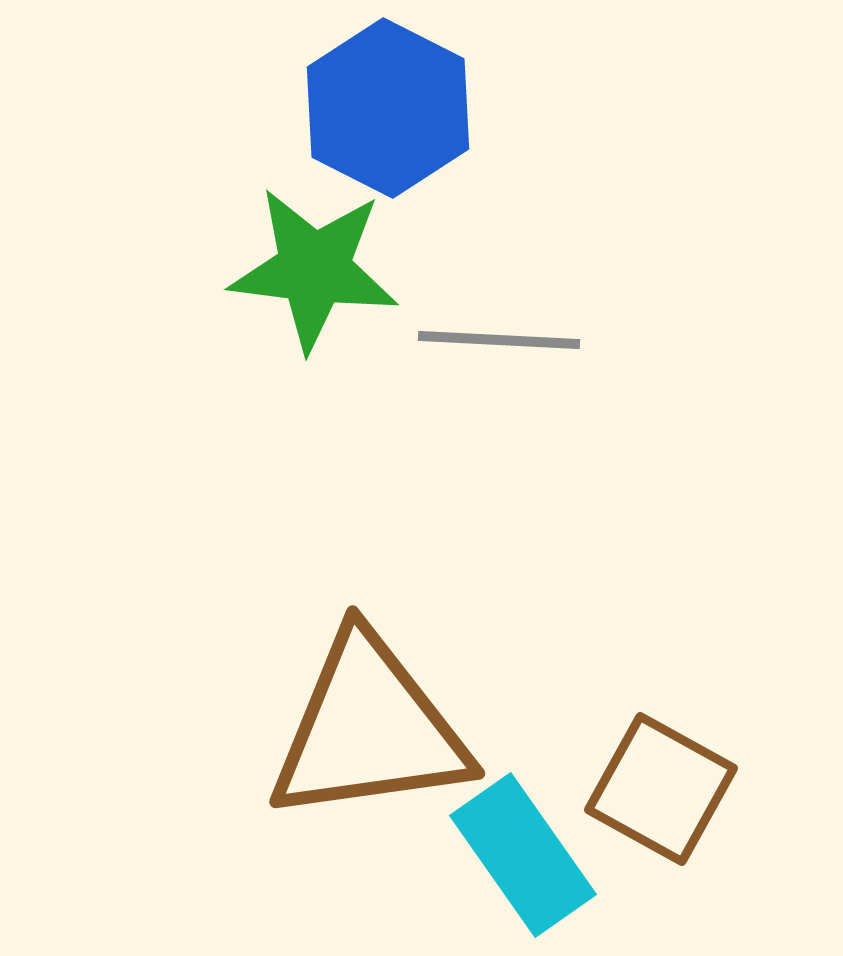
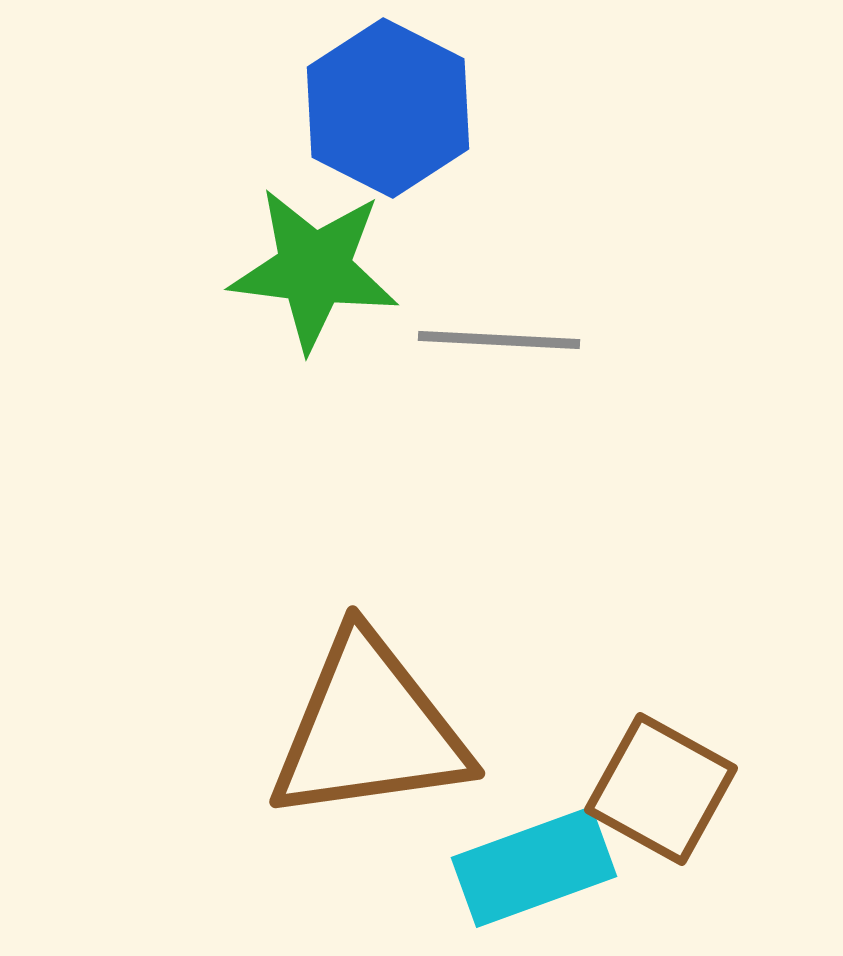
cyan rectangle: moved 11 px right, 12 px down; rotated 75 degrees counterclockwise
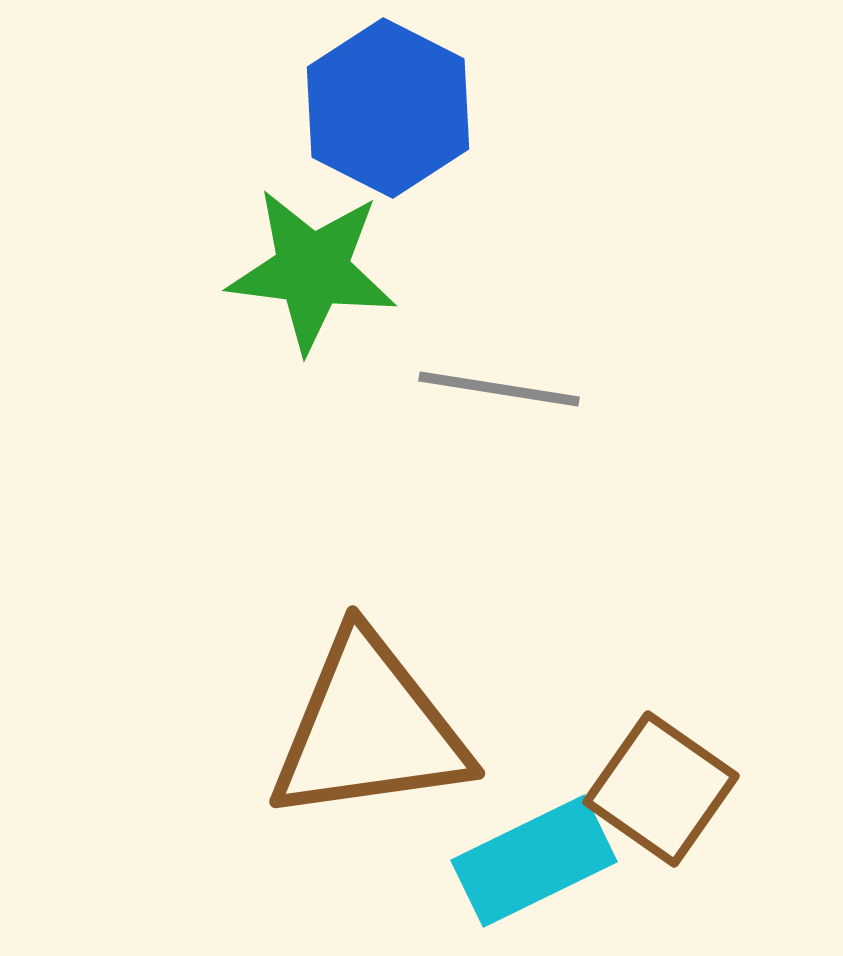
green star: moved 2 px left, 1 px down
gray line: moved 49 px down; rotated 6 degrees clockwise
brown square: rotated 6 degrees clockwise
cyan rectangle: moved 6 px up; rotated 6 degrees counterclockwise
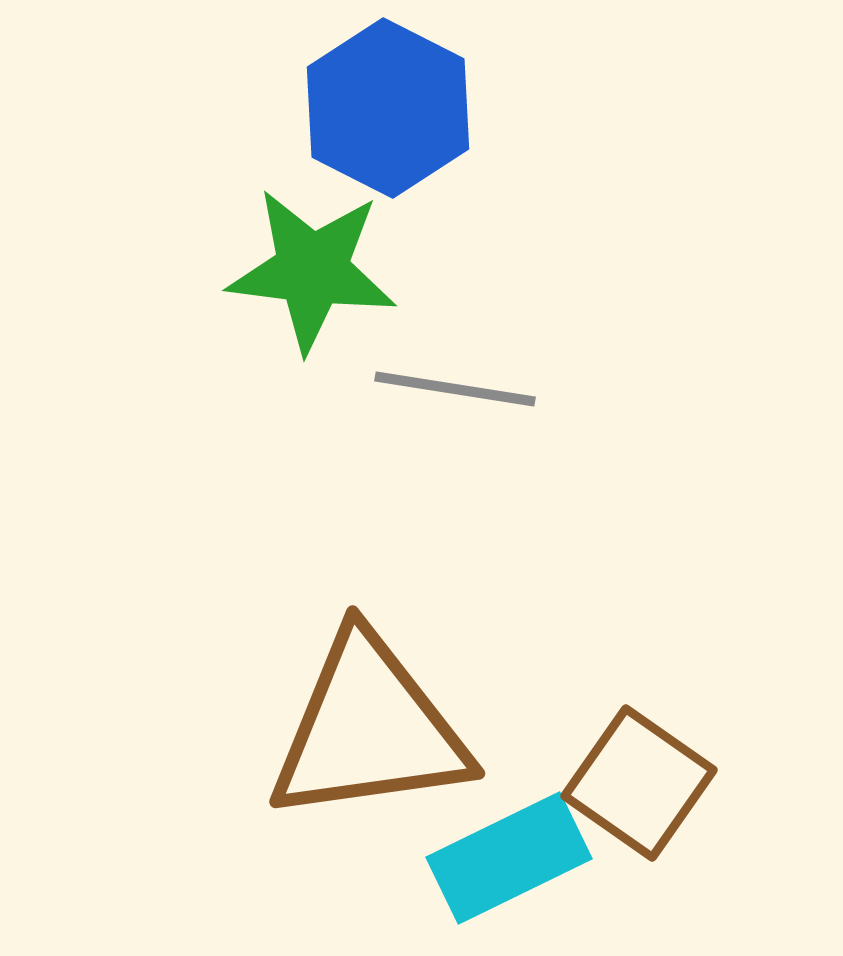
gray line: moved 44 px left
brown square: moved 22 px left, 6 px up
cyan rectangle: moved 25 px left, 3 px up
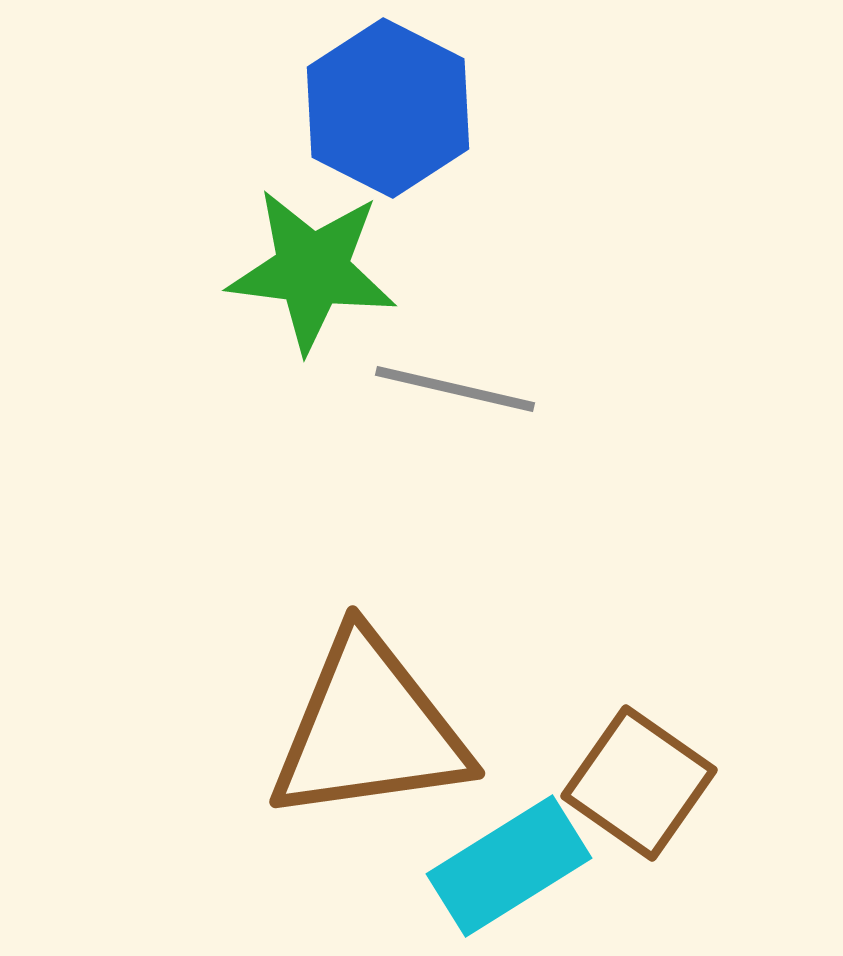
gray line: rotated 4 degrees clockwise
cyan rectangle: moved 8 px down; rotated 6 degrees counterclockwise
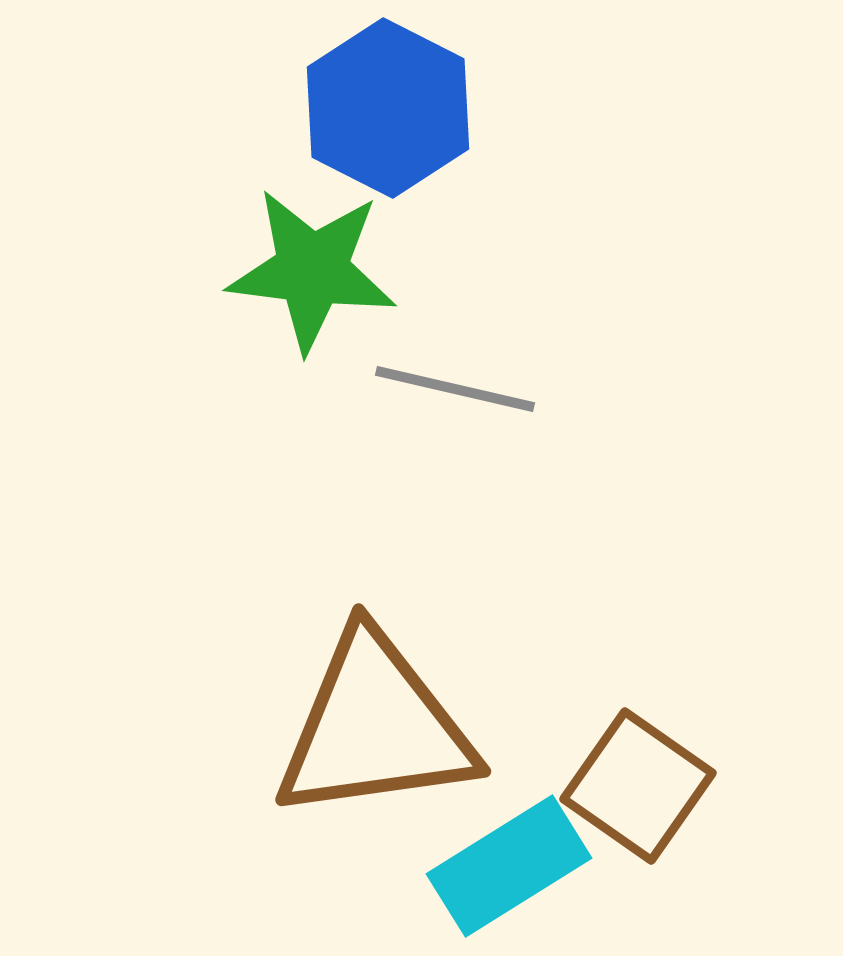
brown triangle: moved 6 px right, 2 px up
brown square: moved 1 px left, 3 px down
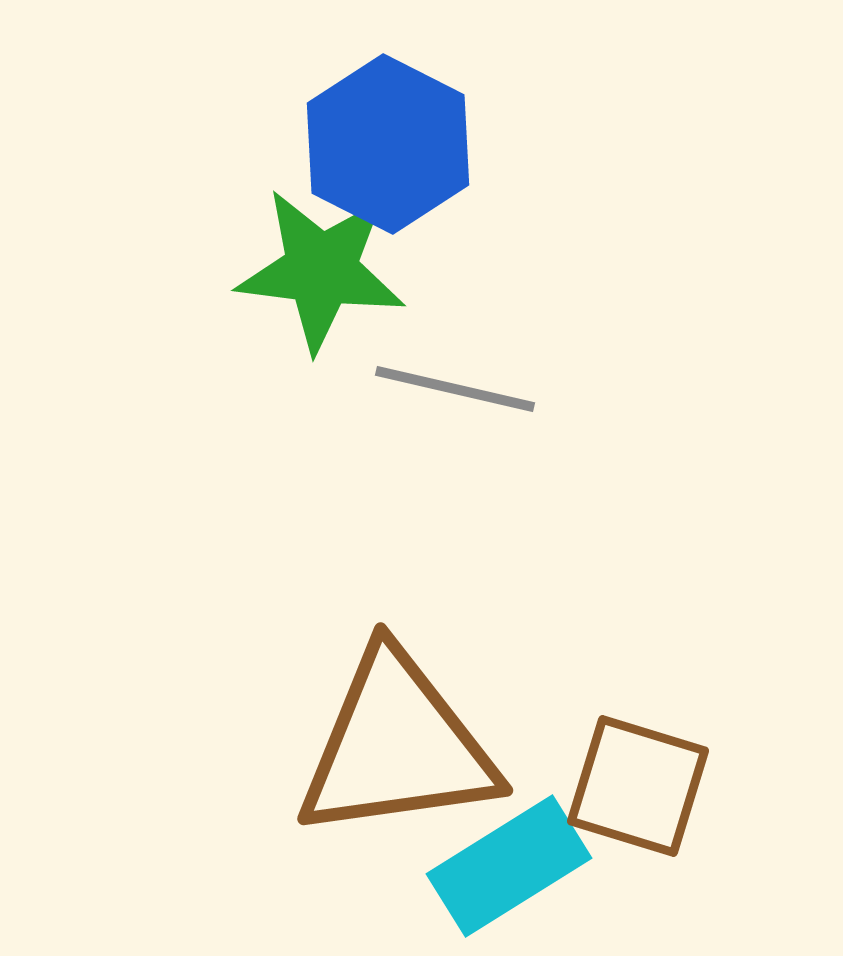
blue hexagon: moved 36 px down
green star: moved 9 px right
brown triangle: moved 22 px right, 19 px down
brown square: rotated 18 degrees counterclockwise
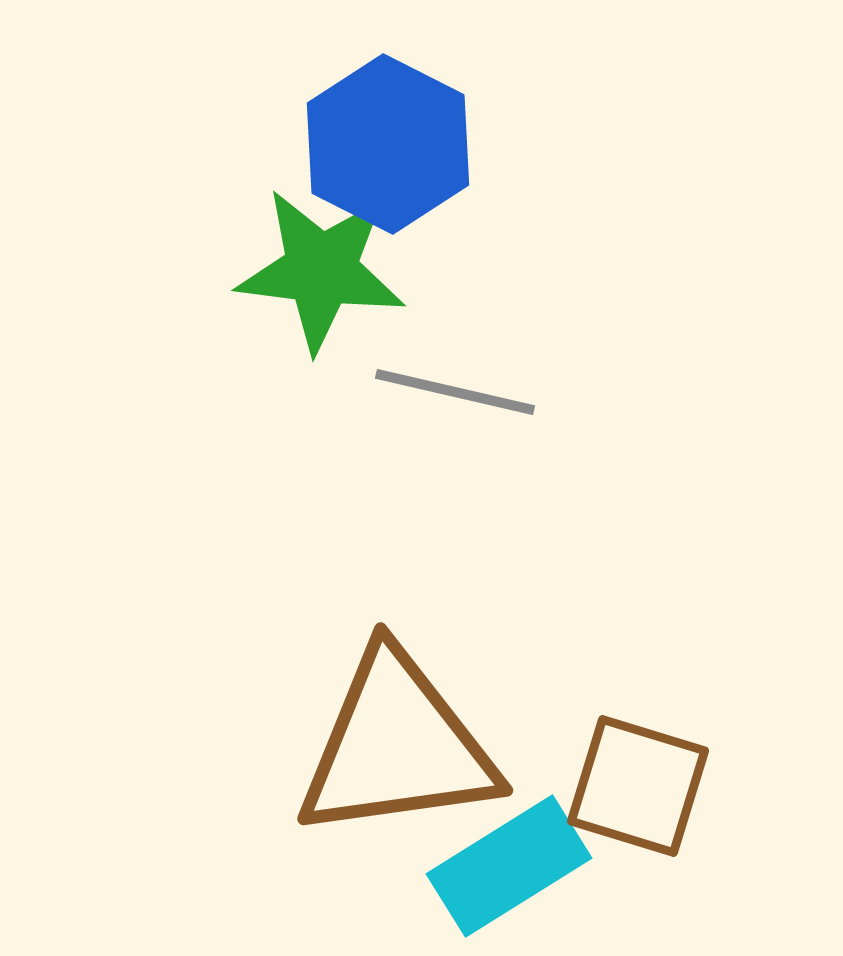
gray line: moved 3 px down
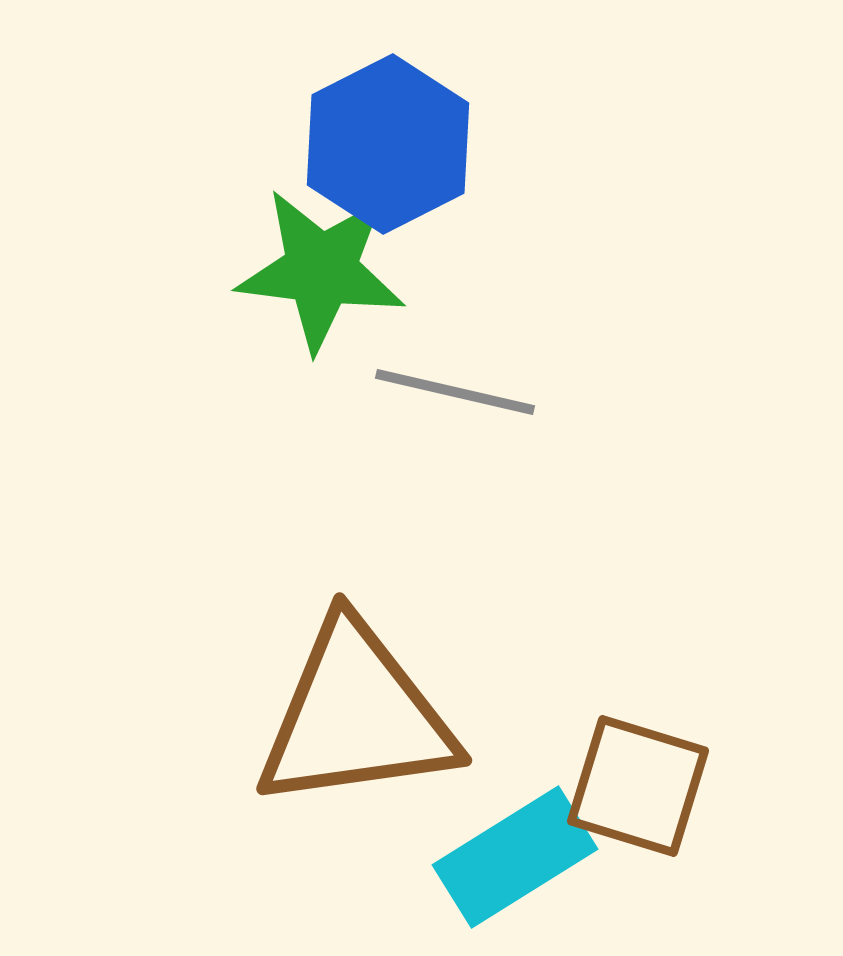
blue hexagon: rotated 6 degrees clockwise
brown triangle: moved 41 px left, 30 px up
cyan rectangle: moved 6 px right, 9 px up
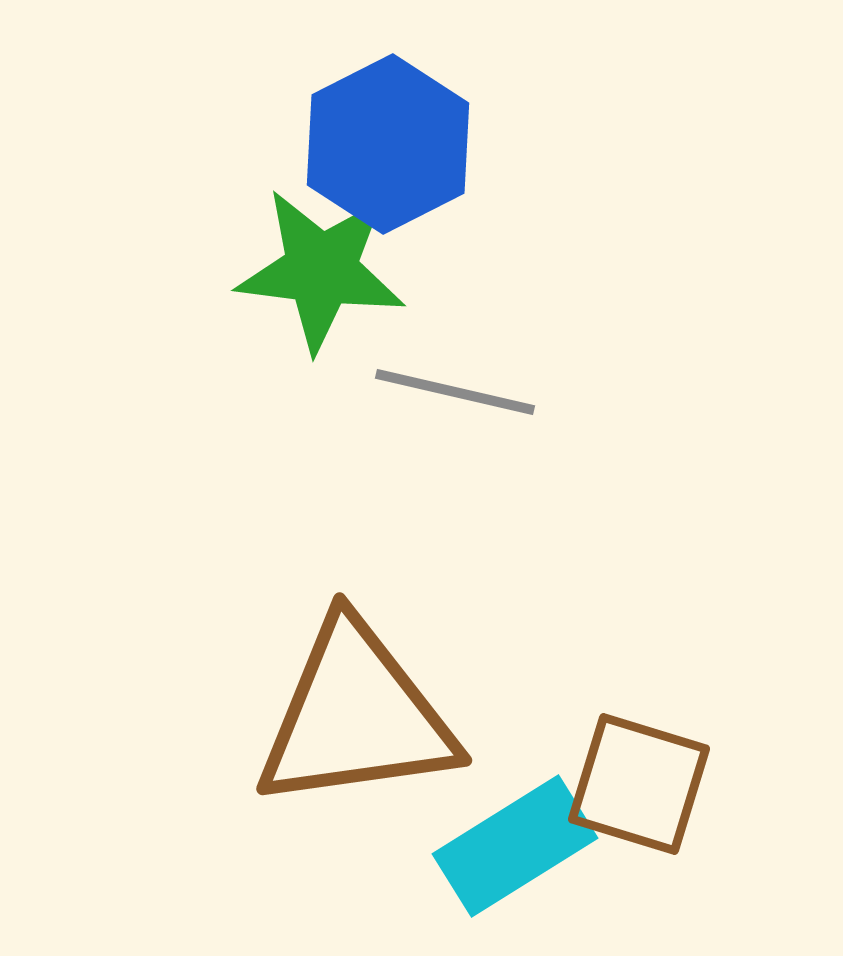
brown square: moved 1 px right, 2 px up
cyan rectangle: moved 11 px up
